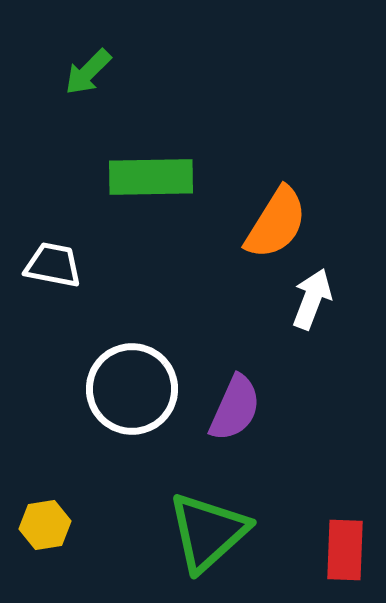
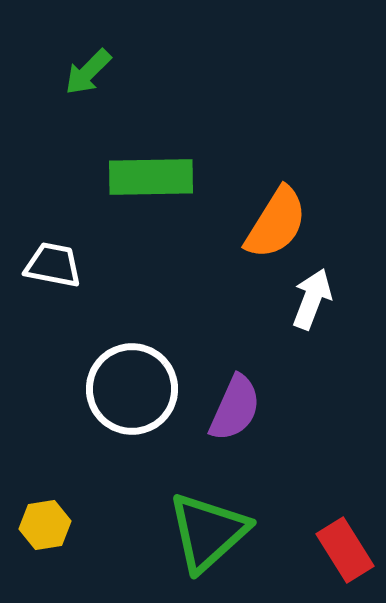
red rectangle: rotated 34 degrees counterclockwise
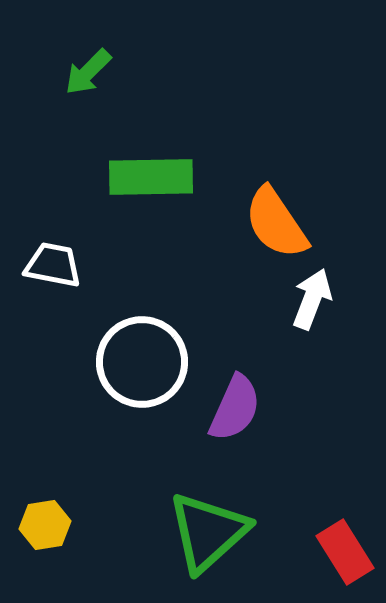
orange semicircle: rotated 114 degrees clockwise
white circle: moved 10 px right, 27 px up
red rectangle: moved 2 px down
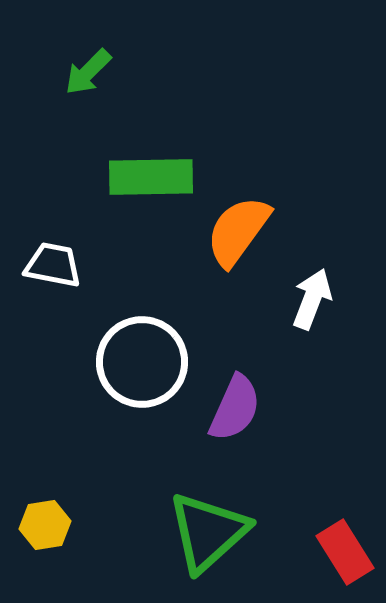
orange semicircle: moved 38 px left, 8 px down; rotated 70 degrees clockwise
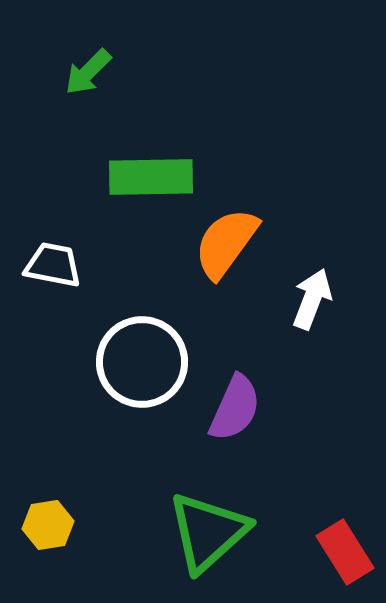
orange semicircle: moved 12 px left, 12 px down
yellow hexagon: moved 3 px right
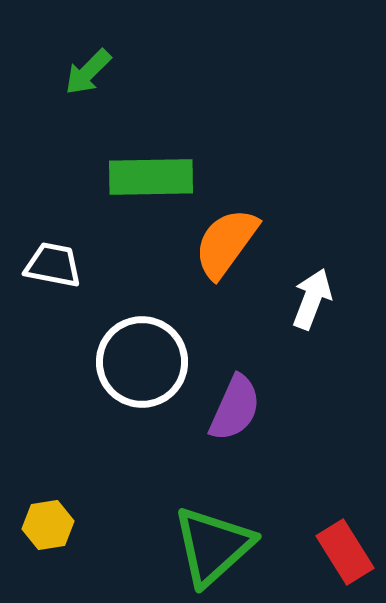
green triangle: moved 5 px right, 14 px down
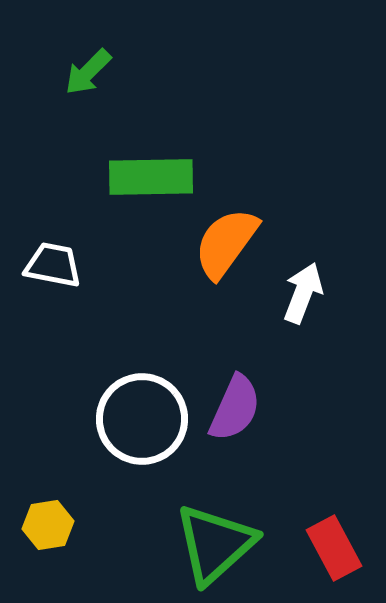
white arrow: moved 9 px left, 6 px up
white circle: moved 57 px down
green triangle: moved 2 px right, 2 px up
red rectangle: moved 11 px left, 4 px up; rotated 4 degrees clockwise
